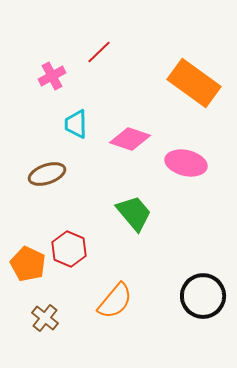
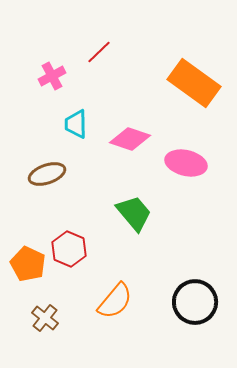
black circle: moved 8 px left, 6 px down
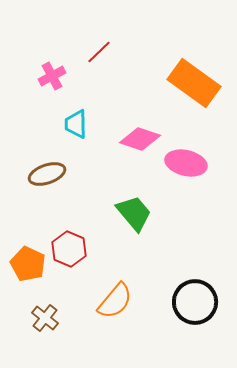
pink diamond: moved 10 px right
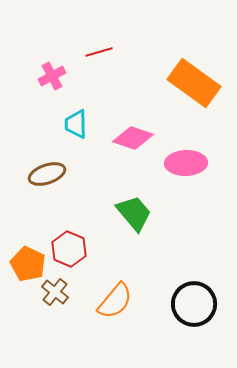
red line: rotated 28 degrees clockwise
pink diamond: moved 7 px left, 1 px up
pink ellipse: rotated 15 degrees counterclockwise
black circle: moved 1 px left, 2 px down
brown cross: moved 10 px right, 26 px up
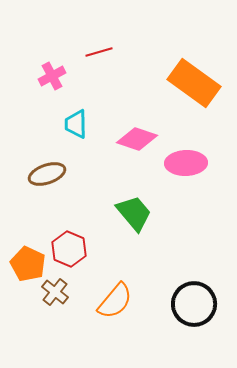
pink diamond: moved 4 px right, 1 px down
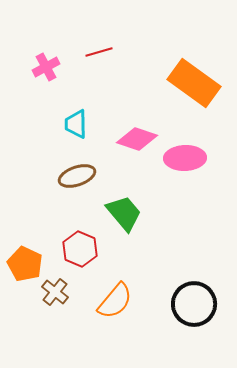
pink cross: moved 6 px left, 9 px up
pink ellipse: moved 1 px left, 5 px up
brown ellipse: moved 30 px right, 2 px down
green trapezoid: moved 10 px left
red hexagon: moved 11 px right
orange pentagon: moved 3 px left
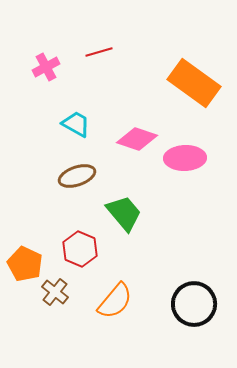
cyan trapezoid: rotated 120 degrees clockwise
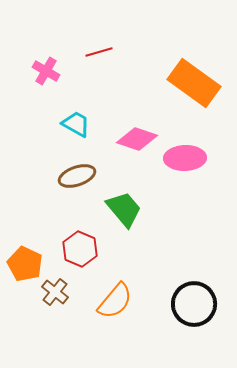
pink cross: moved 4 px down; rotated 32 degrees counterclockwise
green trapezoid: moved 4 px up
